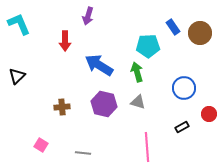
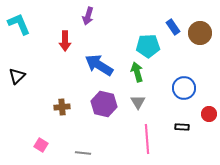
gray triangle: rotated 42 degrees clockwise
black rectangle: rotated 32 degrees clockwise
pink line: moved 8 px up
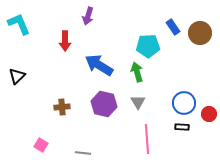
blue circle: moved 15 px down
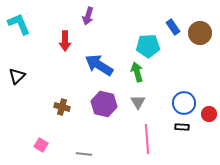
brown cross: rotated 21 degrees clockwise
gray line: moved 1 px right, 1 px down
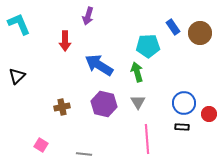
brown cross: rotated 28 degrees counterclockwise
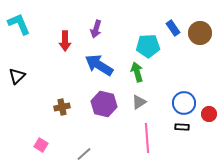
purple arrow: moved 8 px right, 13 px down
blue rectangle: moved 1 px down
gray triangle: moved 1 px right; rotated 28 degrees clockwise
pink line: moved 1 px up
gray line: rotated 49 degrees counterclockwise
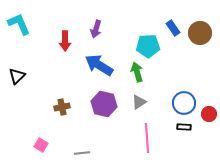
black rectangle: moved 2 px right
gray line: moved 2 px left, 1 px up; rotated 35 degrees clockwise
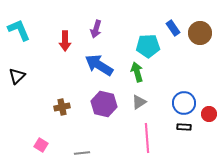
cyan L-shape: moved 6 px down
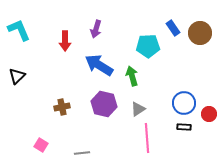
green arrow: moved 5 px left, 4 px down
gray triangle: moved 1 px left, 7 px down
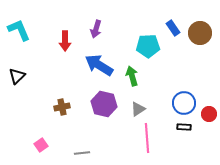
pink square: rotated 24 degrees clockwise
